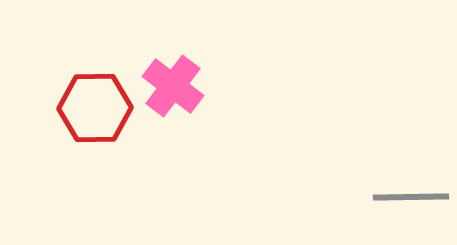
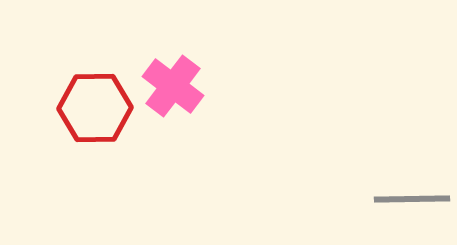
gray line: moved 1 px right, 2 px down
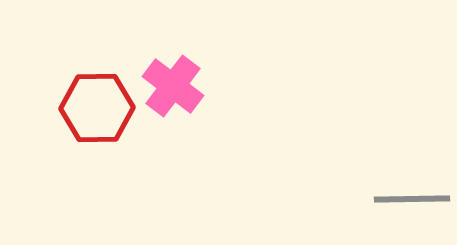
red hexagon: moved 2 px right
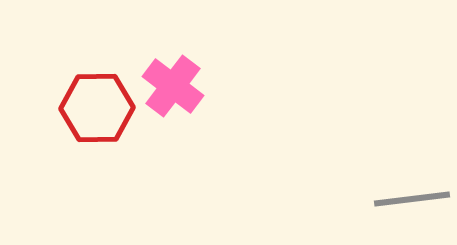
gray line: rotated 6 degrees counterclockwise
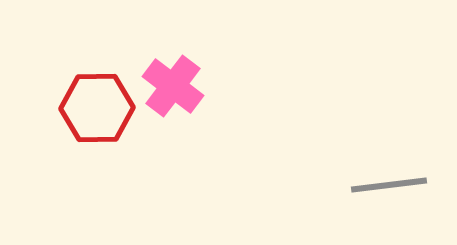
gray line: moved 23 px left, 14 px up
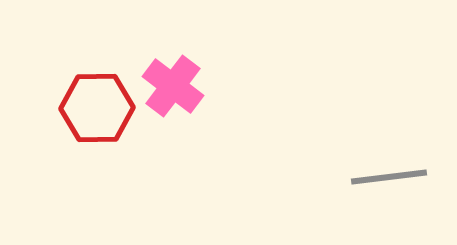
gray line: moved 8 px up
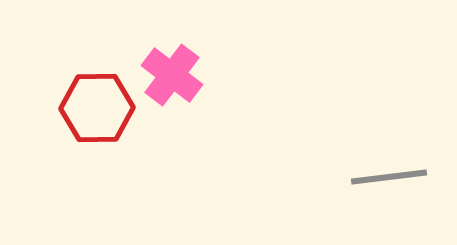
pink cross: moved 1 px left, 11 px up
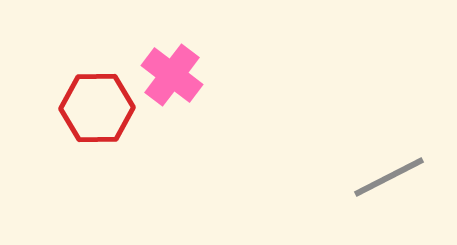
gray line: rotated 20 degrees counterclockwise
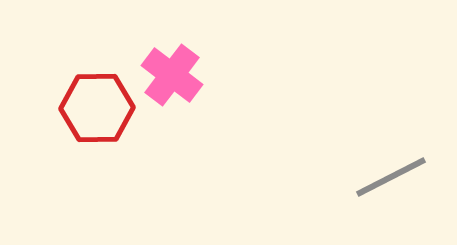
gray line: moved 2 px right
